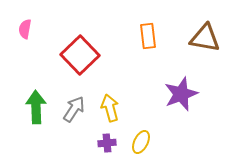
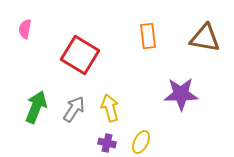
red square: rotated 15 degrees counterclockwise
purple star: rotated 20 degrees clockwise
green arrow: rotated 24 degrees clockwise
purple cross: rotated 18 degrees clockwise
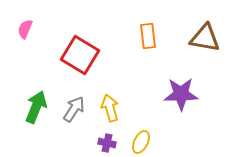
pink semicircle: rotated 12 degrees clockwise
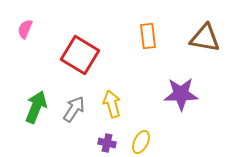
yellow arrow: moved 2 px right, 4 px up
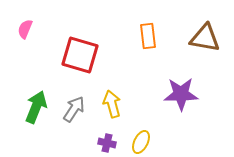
red square: rotated 15 degrees counterclockwise
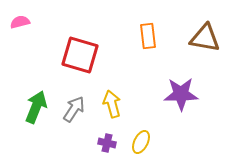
pink semicircle: moved 5 px left, 7 px up; rotated 54 degrees clockwise
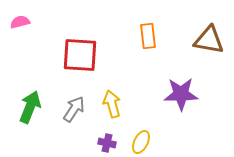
brown triangle: moved 4 px right, 2 px down
red square: rotated 12 degrees counterclockwise
green arrow: moved 6 px left
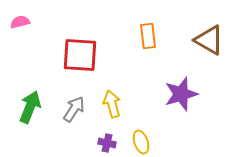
brown triangle: rotated 20 degrees clockwise
purple star: rotated 16 degrees counterclockwise
yellow ellipse: rotated 45 degrees counterclockwise
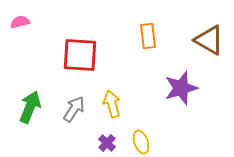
purple star: moved 6 px up
purple cross: rotated 30 degrees clockwise
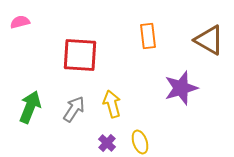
yellow ellipse: moved 1 px left
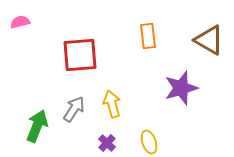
red square: rotated 9 degrees counterclockwise
green arrow: moved 7 px right, 19 px down
yellow ellipse: moved 9 px right
